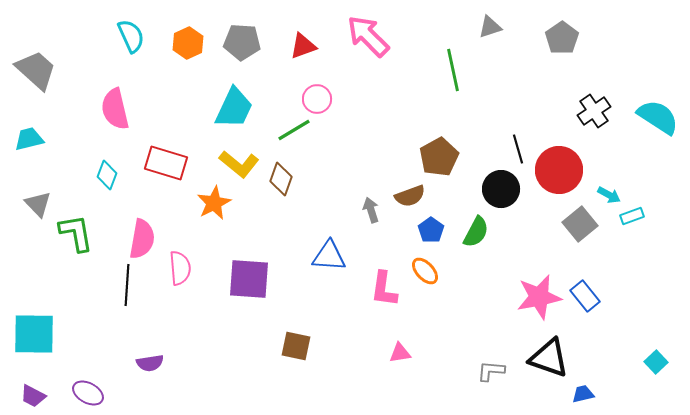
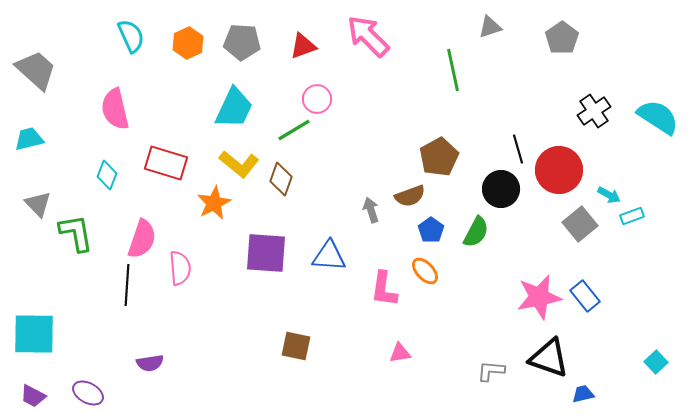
pink semicircle at (142, 239): rotated 9 degrees clockwise
purple square at (249, 279): moved 17 px right, 26 px up
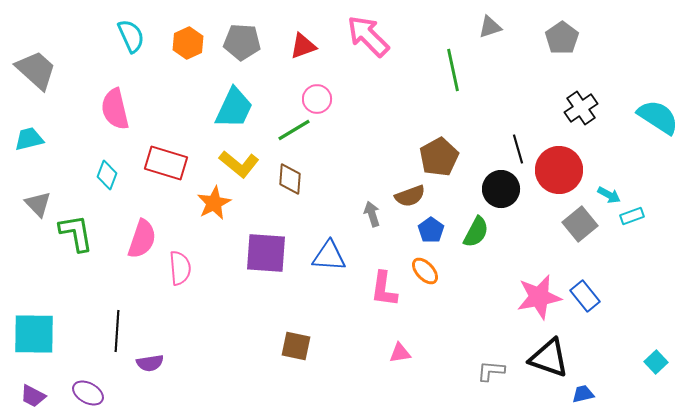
black cross at (594, 111): moved 13 px left, 3 px up
brown diamond at (281, 179): moved 9 px right; rotated 16 degrees counterclockwise
gray arrow at (371, 210): moved 1 px right, 4 px down
black line at (127, 285): moved 10 px left, 46 px down
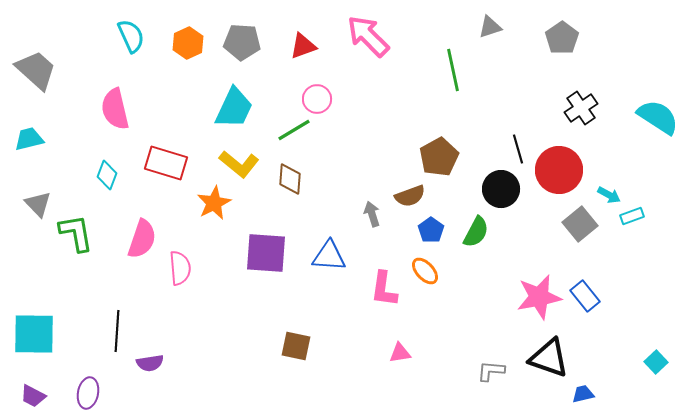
purple ellipse at (88, 393): rotated 72 degrees clockwise
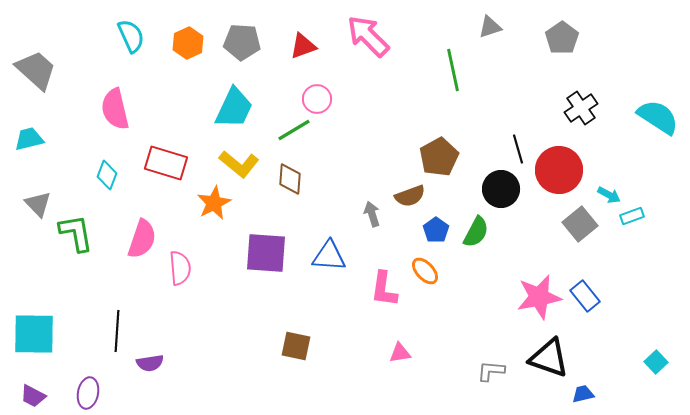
blue pentagon at (431, 230): moved 5 px right
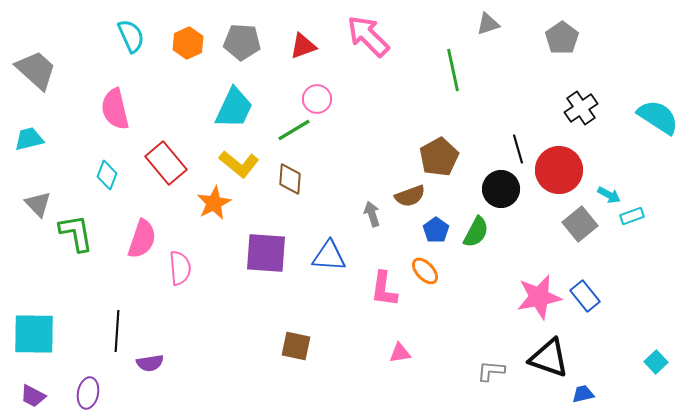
gray triangle at (490, 27): moved 2 px left, 3 px up
red rectangle at (166, 163): rotated 33 degrees clockwise
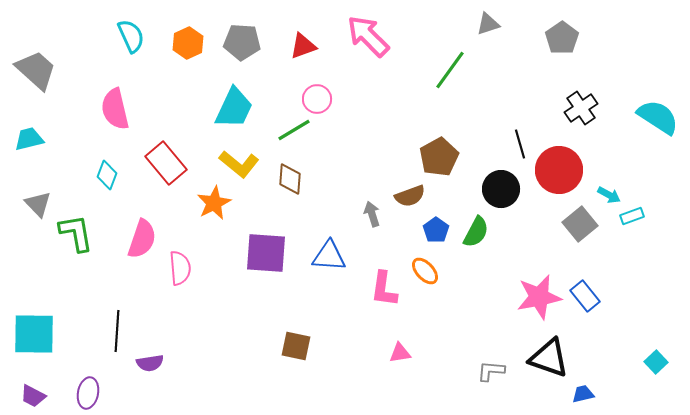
green line at (453, 70): moved 3 px left; rotated 48 degrees clockwise
black line at (518, 149): moved 2 px right, 5 px up
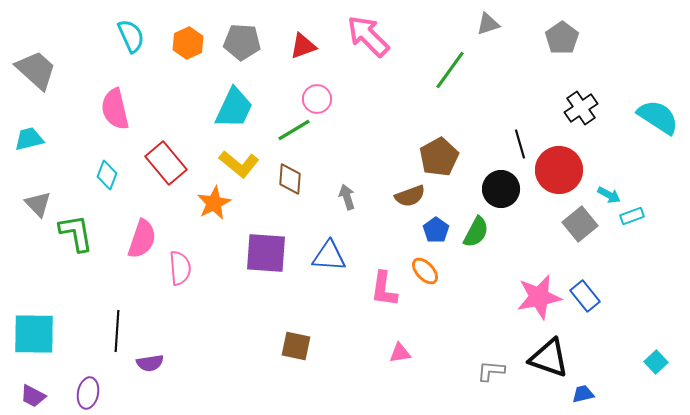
gray arrow at (372, 214): moved 25 px left, 17 px up
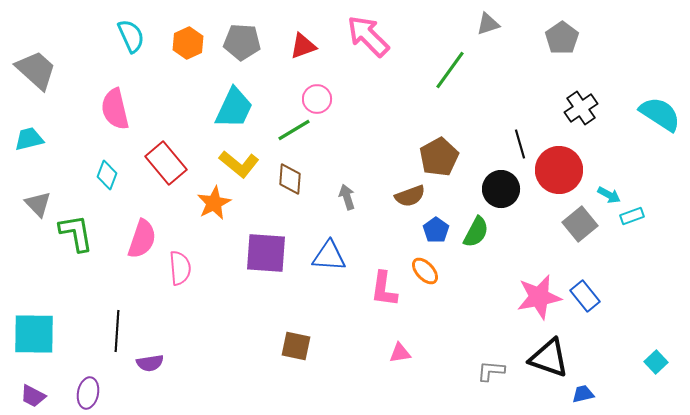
cyan semicircle at (658, 117): moved 2 px right, 3 px up
